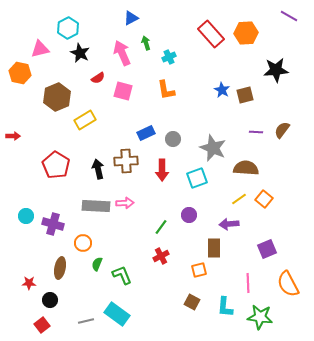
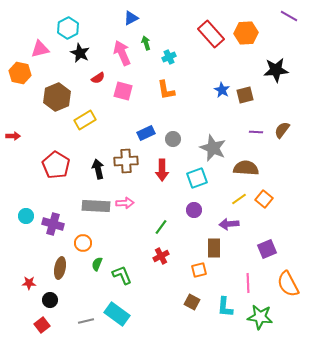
purple circle at (189, 215): moved 5 px right, 5 px up
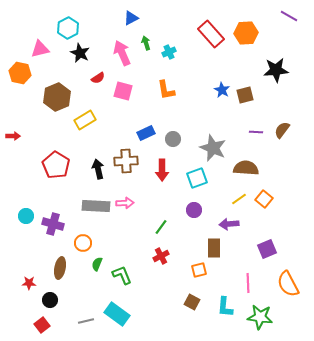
cyan cross at (169, 57): moved 5 px up
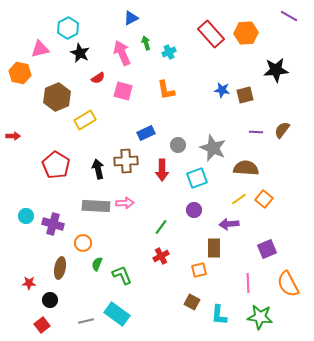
blue star at (222, 90): rotated 21 degrees counterclockwise
gray circle at (173, 139): moved 5 px right, 6 px down
cyan L-shape at (225, 307): moved 6 px left, 8 px down
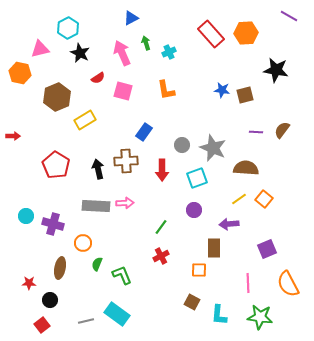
black star at (276, 70): rotated 15 degrees clockwise
blue rectangle at (146, 133): moved 2 px left, 1 px up; rotated 30 degrees counterclockwise
gray circle at (178, 145): moved 4 px right
orange square at (199, 270): rotated 14 degrees clockwise
